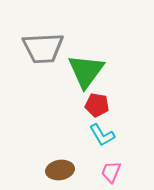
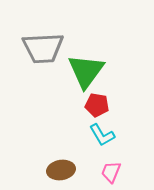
brown ellipse: moved 1 px right
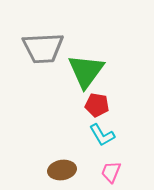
brown ellipse: moved 1 px right
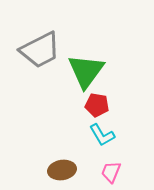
gray trapezoid: moved 3 px left, 2 px down; rotated 24 degrees counterclockwise
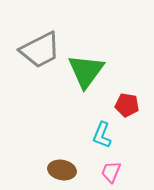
red pentagon: moved 30 px right
cyan L-shape: rotated 52 degrees clockwise
brown ellipse: rotated 20 degrees clockwise
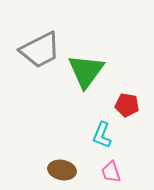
pink trapezoid: rotated 40 degrees counterclockwise
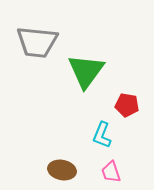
gray trapezoid: moved 3 px left, 8 px up; rotated 33 degrees clockwise
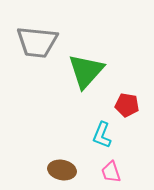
green triangle: rotated 6 degrees clockwise
